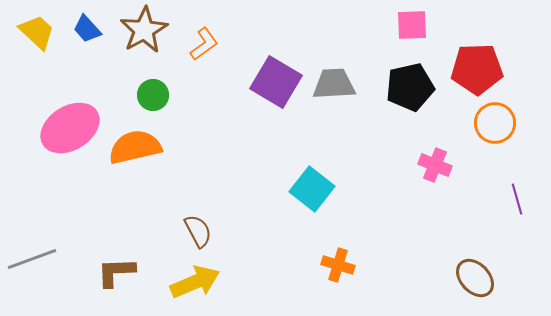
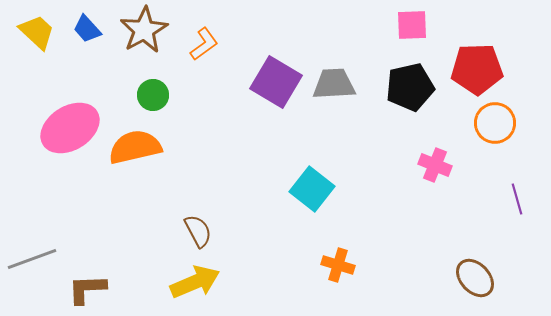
brown L-shape: moved 29 px left, 17 px down
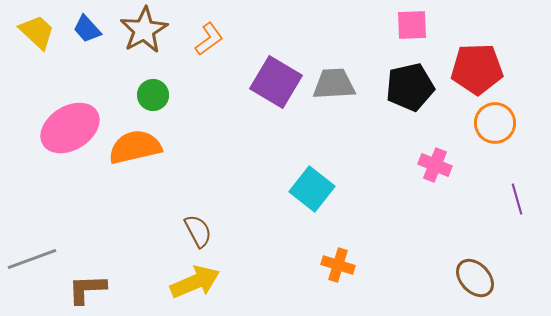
orange L-shape: moved 5 px right, 5 px up
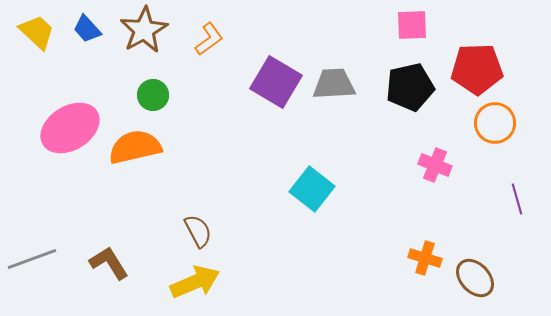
orange cross: moved 87 px right, 7 px up
brown L-shape: moved 22 px right, 26 px up; rotated 60 degrees clockwise
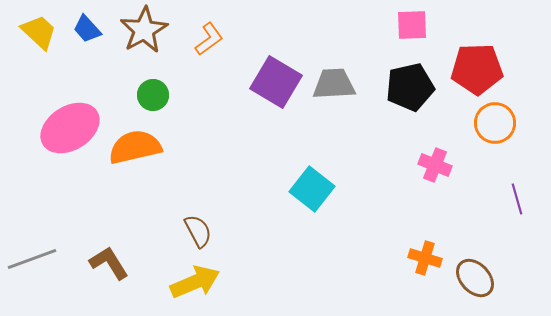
yellow trapezoid: moved 2 px right
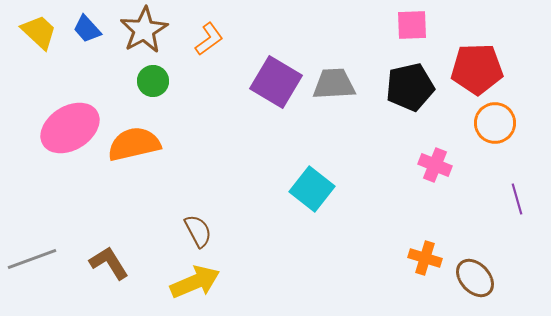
green circle: moved 14 px up
orange semicircle: moved 1 px left, 3 px up
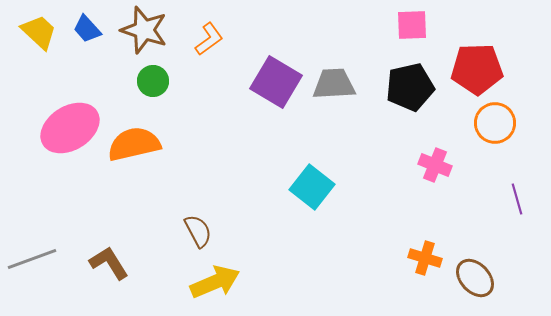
brown star: rotated 24 degrees counterclockwise
cyan square: moved 2 px up
yellow arrow: moved 20 px right
